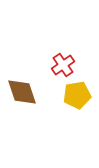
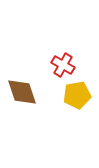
red cross: rotated 25 degrees counterclockwise
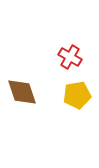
red cross: moved 7 px right, 8 px up
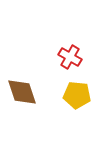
yellow pentagon: rotated 16 degrees clockwise
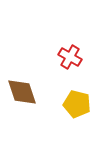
yellow pentagon: moved 9 px down; rotated 8 degrees clockwise
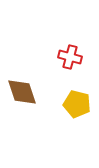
red cross: rotated 15 degrees counterclockwise
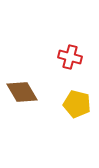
brown diamond: rotated 12 degrees counterclockwise
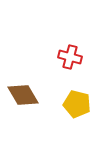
brown diamond: moved 1 px right, 3 px down
